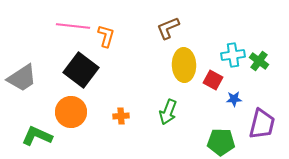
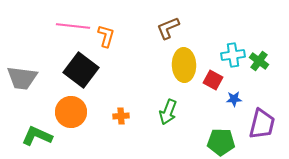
gray trapezoid: rotated 40 degrees clockwise
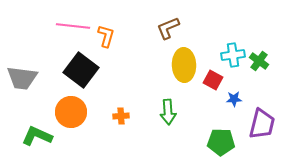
green arrow: rotated 25 degrees counterclockwise
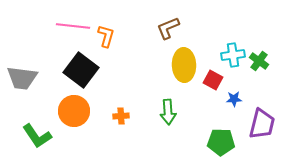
orange circle: moved 3 px right, 1 px up
green L-shape: rotated 148 degrees counterclockwise
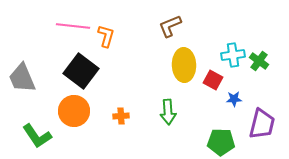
brown L-shape: moved 2 px right, 2 px up
black square: moved 1 px down
gray trapezoid: rotated 60 degrees clockwise
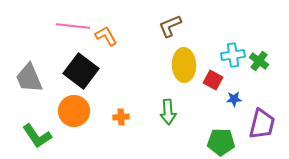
orange L-shape: rotated 45 degrees counterclockwise
gray trapezoid: moved 7 px right
orange cross: moved 1 px down
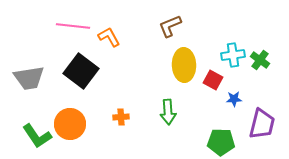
orange L-shape: moved 3 px right, 1 px down
green cross: moved 1 px right, 1 px up
gray trapezoid: rotated 76 degrees counterclockwise
orange circle: moved 4 px left, 13 px down
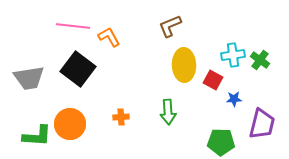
black square: moved 3 px left, 2 px up
green L-shape: rotated 52 degrees counterclockwise
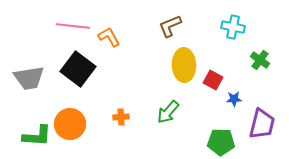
cyan cross: moved 28 px up; rotated 20 degrees clockwise
green arrow: rotated 45 degrees clockwise
